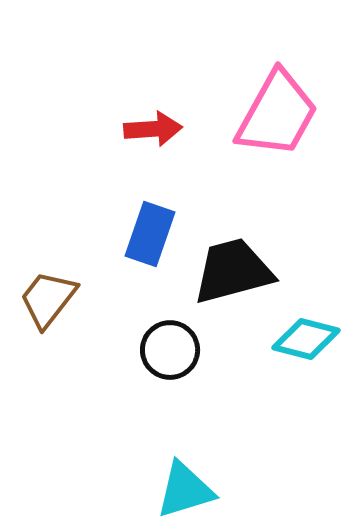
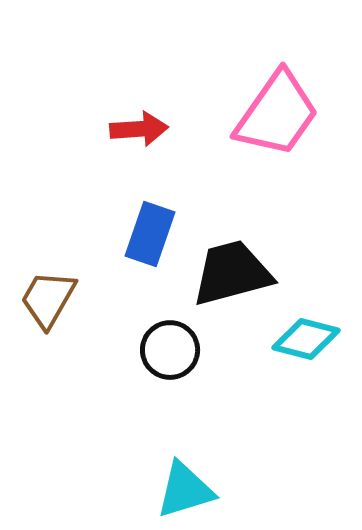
pink trapezoid: rotated 6 degrees clockwise
red arrow: moved 14 px left
black trapezoid: moved 1 px left, 2 px down
brown trapezoid: rotated 8 degrees counterclockwise
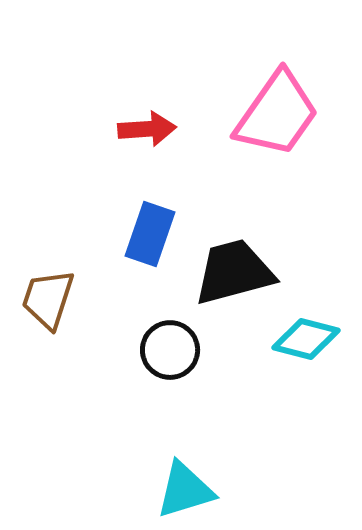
red arrow: moved 8 px right
black trapezoid: moved 2 px right, 1 px up
brown trapezoid: rotated 12 degrees counterclockwise
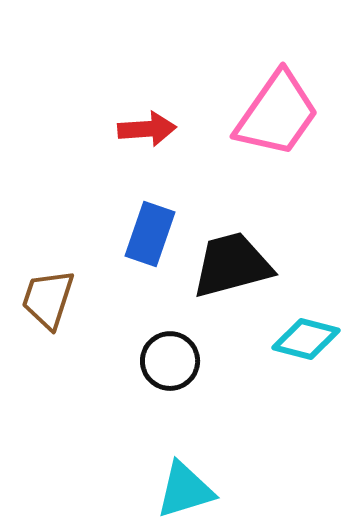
black trapezoid: moved 2 px left, 7 px up
black circle: moved 11 px down
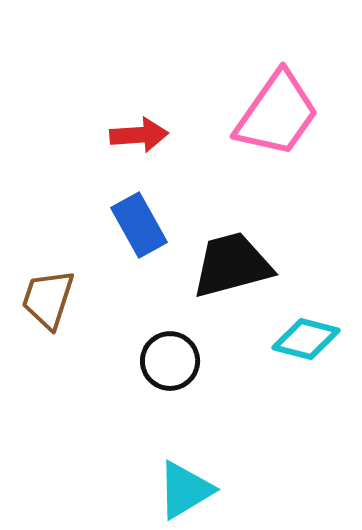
red arrow: moved 8 px left, 6 px down
blue rectangle: moved 11 px left, 9 px up; rotated 48 degrees counterclockwise
cyan triangle: rotated 14 degrees counterclockwise
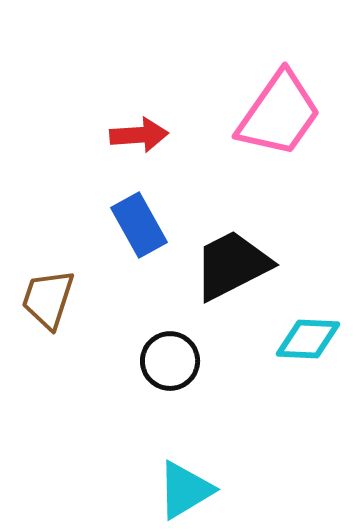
pink trapezoid: moved 2 px right
black trapezoid: rotated 12 degrees counterclockwise
cyan diamond: moved 2 px right; rotated 12 degrees counterclockwise
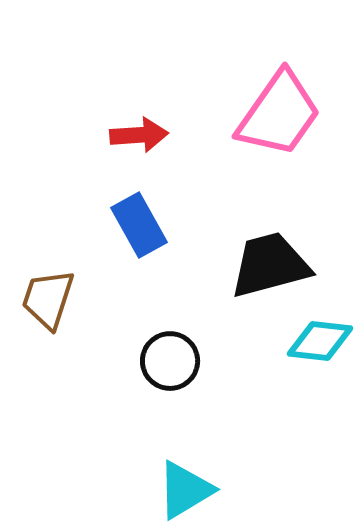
black trapezoid: moved 38 px right; rotated 12 degrees clockwise
cyan diamond: moved 12 px right, 2 px down; rotated 4 degrees clockwise
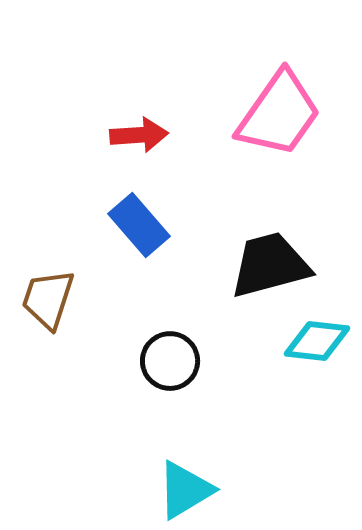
blue rectangle: rotated 12 degrees counterclockwise
cyan diamond: moved 3 px left
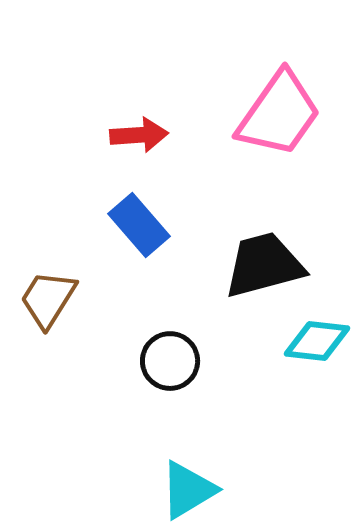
black trapezoid: moved 6 px left
brown trapezoid: rotated 14 degrees clockwise
cyan triangle: moved 3 px right
